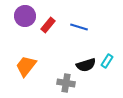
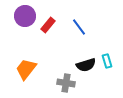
blue line: rotated 36 degrees clockwise
cyan rectangle: rotated 48 degrees counterclockwise
orange trapezoid: moved 3 px down
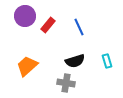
blue line: rotated 12 degrees clockwise
black semicircle: moved 11 px left, 4 px up
orange trapezoid: moved 1 px right, 3 px up; rotated 10 degrees clockwise
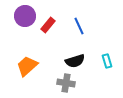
blue line: moved 1 px up
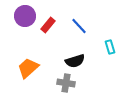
blue line: rotated 18 degrees counterclockwise
cyan rectangle: moved 3 px right, 14 px up
orange trapezoid: moved 1 px right, 2 px down
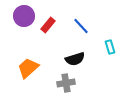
purple circle: moved 1 px left
blue line: moved 2 px right
black semicircle: moved 2 px up
gray cross: rotated 18 degrees counterclockwise
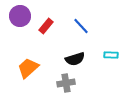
purple circle: moved 4 px left
red rectangle: moved 2 px left, 1 px down
cyan rectangle: moved 1 px right, 8 px down; rotated 72 degrees counterclockwise
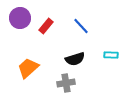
purple circle: moved 2 px down
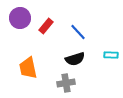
blue line: moved 3 px left, 6 px down
orange trapezoid: rotated 60 degrees counterclockwise
